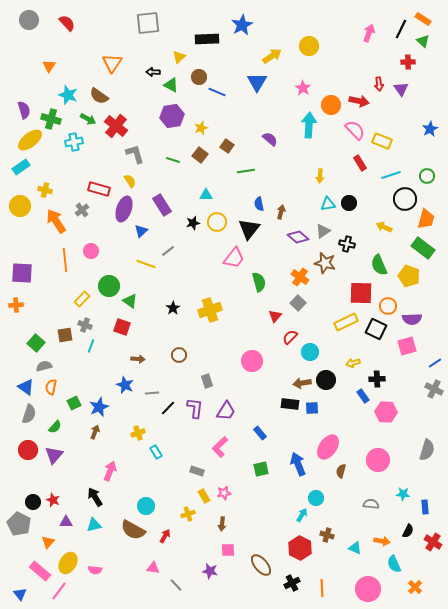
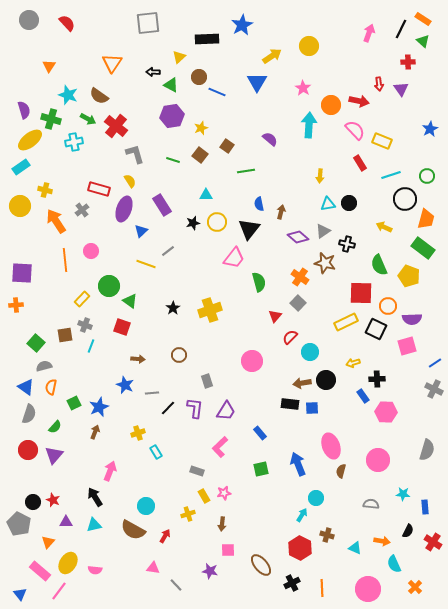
pink ellipse at (328, 447): moved 3 px right, 1 px up; rotated 55 degrees counterclockwise
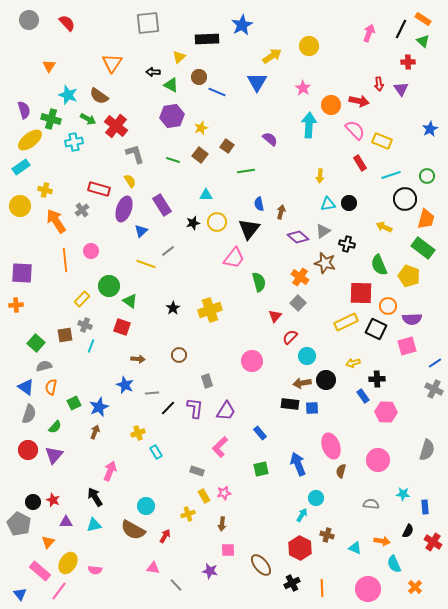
cyan circle at (310, 352): moved 3 px left, 4 px down
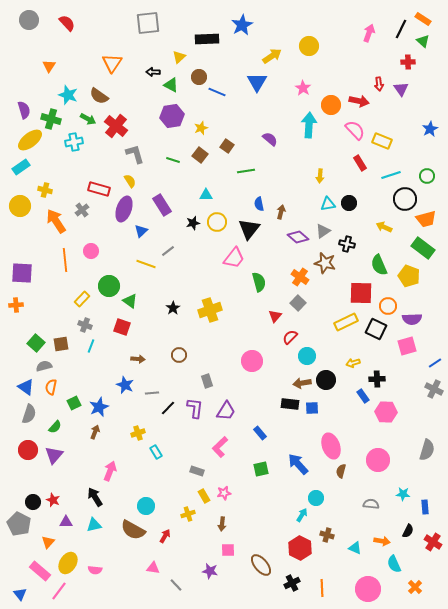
orange trapezoid at (426, 219): rotated 60 degrees clockwise
brown square at (65, 335): moved 4 px left, 9 px down
blue arrow at (298, 464): rotated 20 degrees counterclockwise
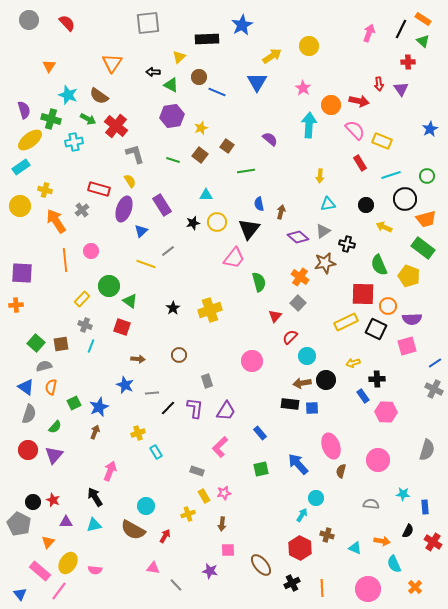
black circle at (349, 203): moved 17 px right, 2 px down
brown star at (325, 263): rotated 25 degrees counterclockwise
red square at (361, 293): moved 2 px right, 1 px down
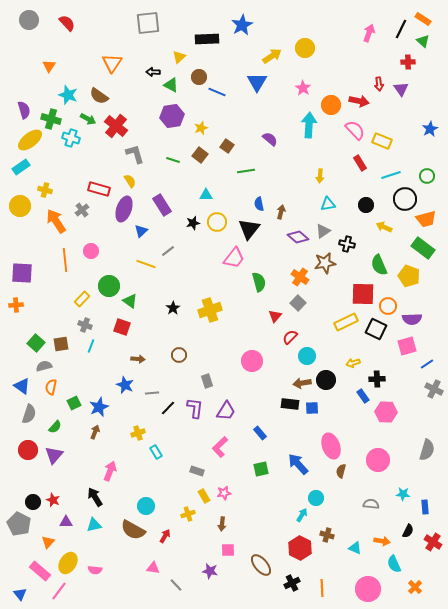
yellow circle at (309, 46): moved 4 px left, 2 px down
cyan cross at (74, 142): moved 3 px left, 4 px up; rotated 30 degrees clockwise
blue line at (435, 363): moved 8 px left, 1 px down
blue triangle at (26, 387): moved 4 px left, 1 px up
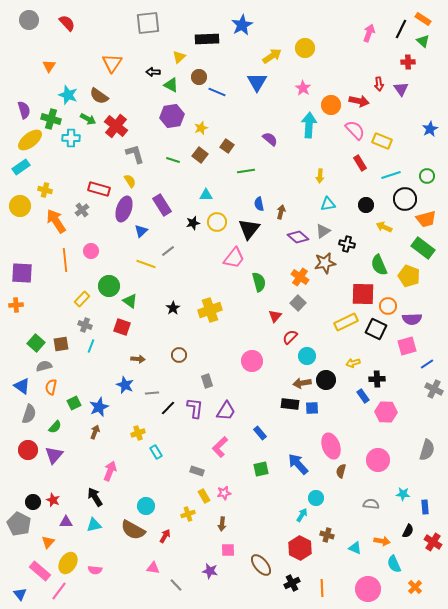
cyan cross at (71, 138): rotated 18 degrees counterclockwise
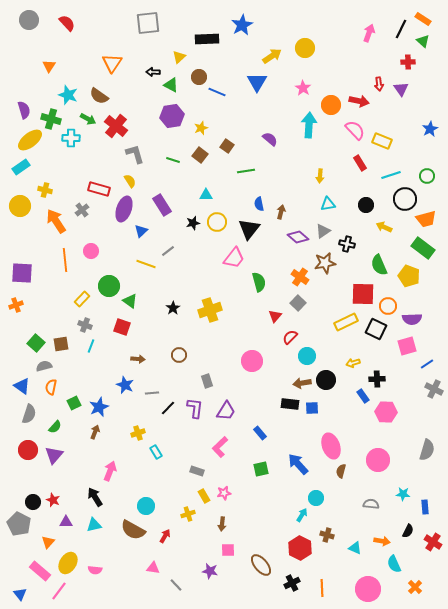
orange cross at (16, 305): rotated 16 degrees counterclockwise
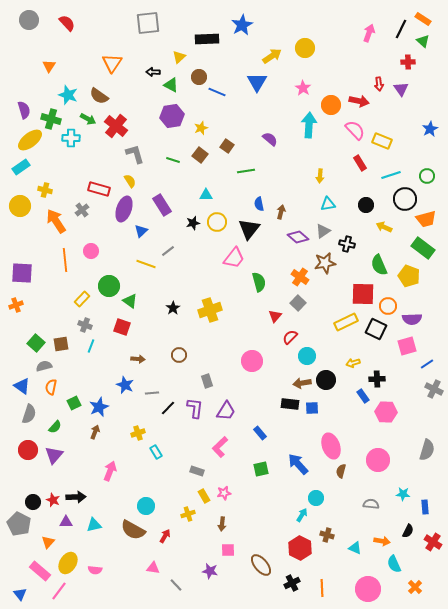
black arrow at (95, 497): moved 19 px left; rotated 120 degrees clockwise
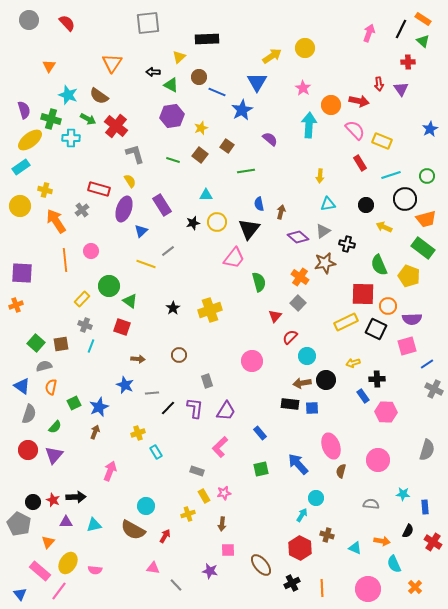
blue star at (242, 25): moved 85 px down
